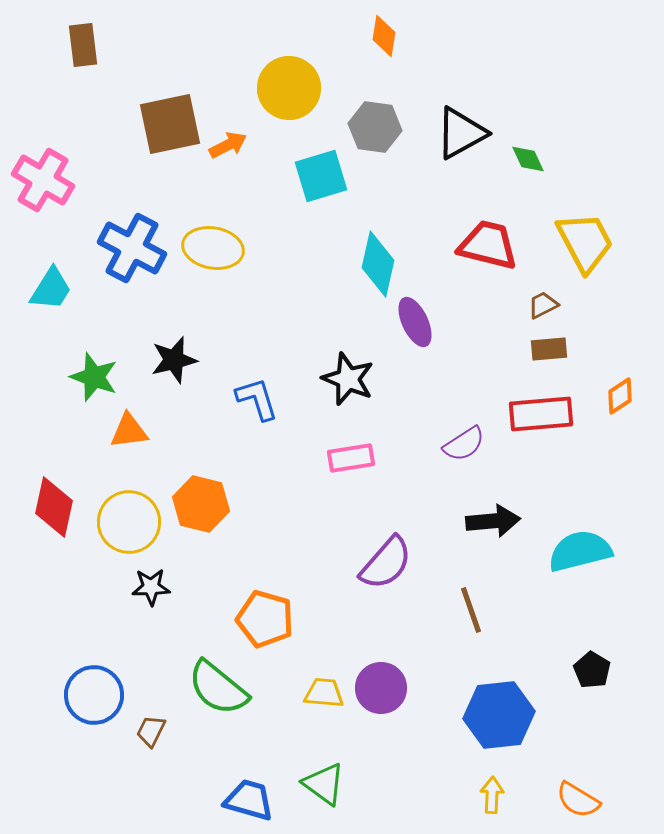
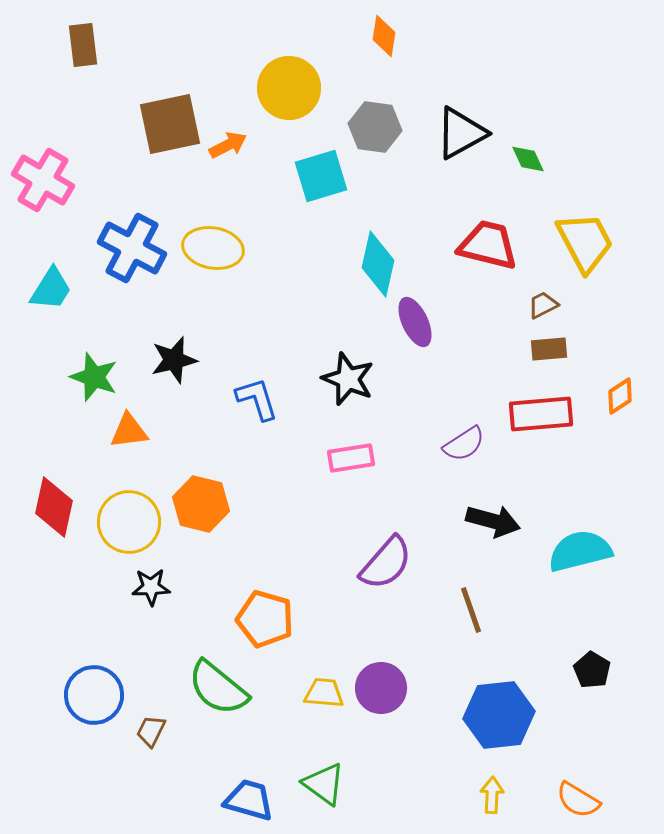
black arrow at (493, 521): rotated 20 degrees clockwise
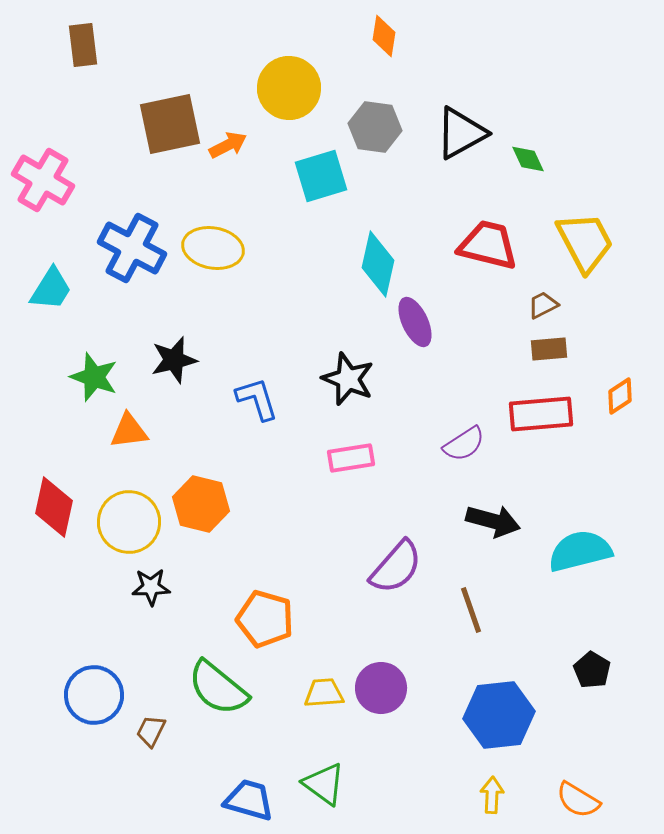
purple semicircle at (386, 563): moved 10 px right, 4 px down
yellow trapezoid at (324, 693): rotated 9 degrees counterclockwise
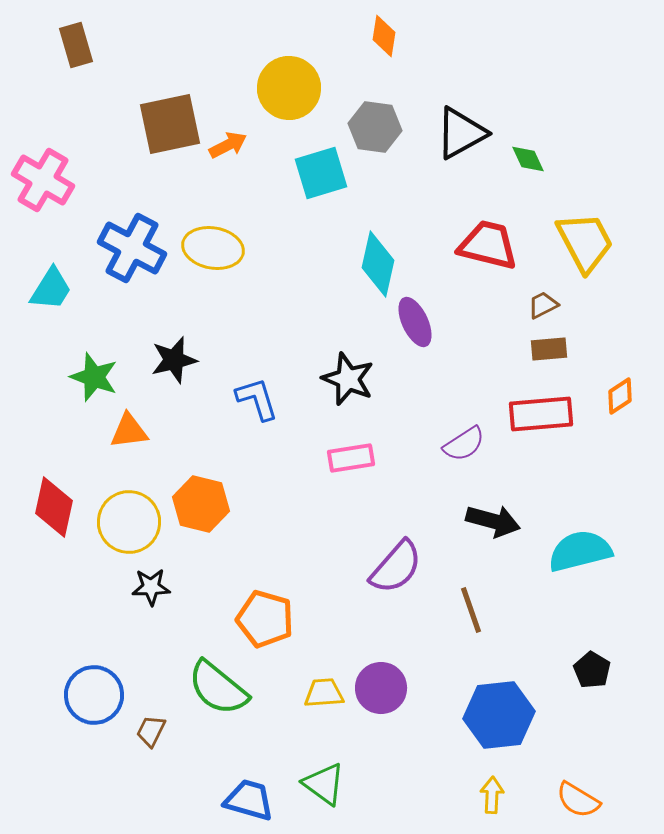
brown rectangle at (83, 45): moved 7 px left; rotated 9 degrees counterclockwise
cyan square at (321, 176): moved 3 px up
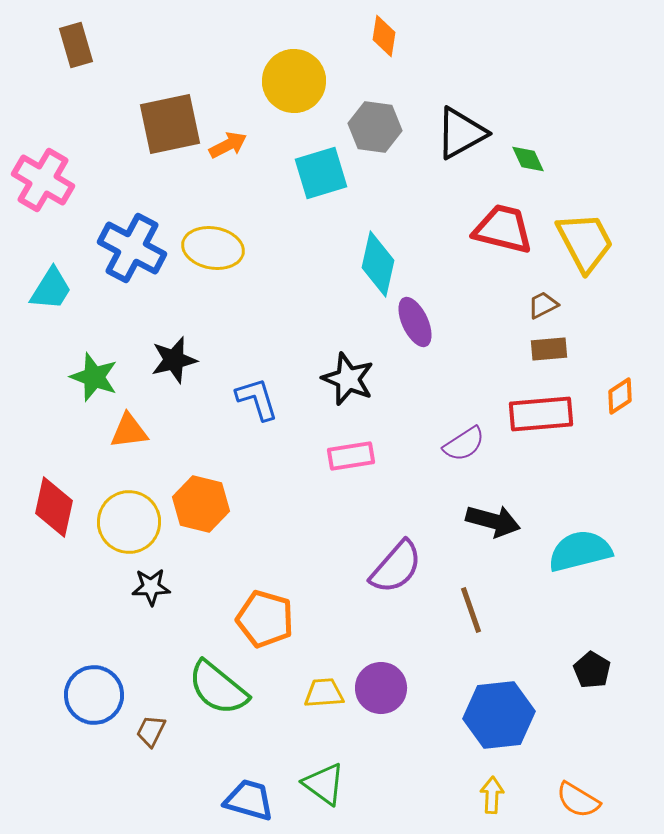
yellow circle at (289, 88): moved 5 px right, 7 px up
red trapezoid at (488, 245): moved 15 px right, 16 px up
pink rectangle at (351, 458): moved 2 px up
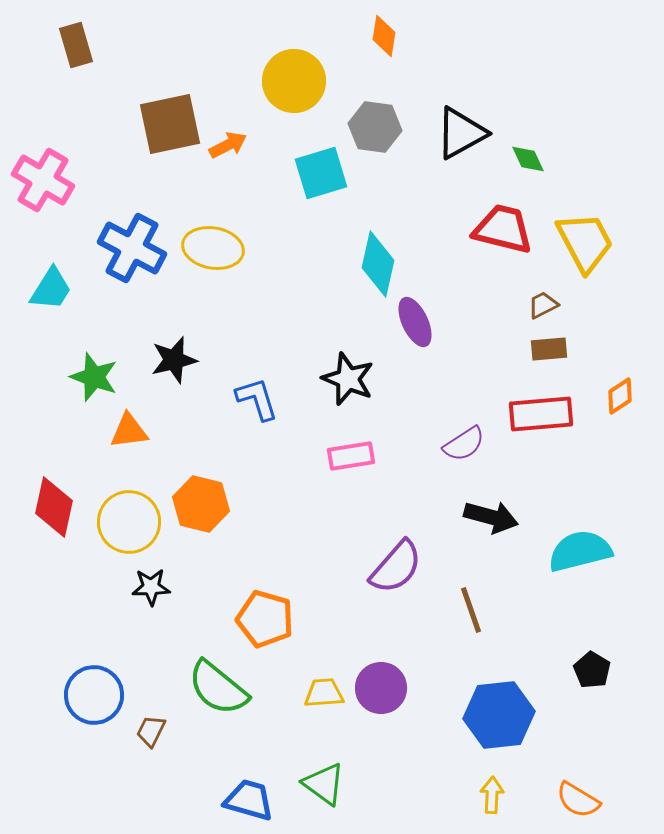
black arrow at (493, 521): moved 2 px left, 4 px up
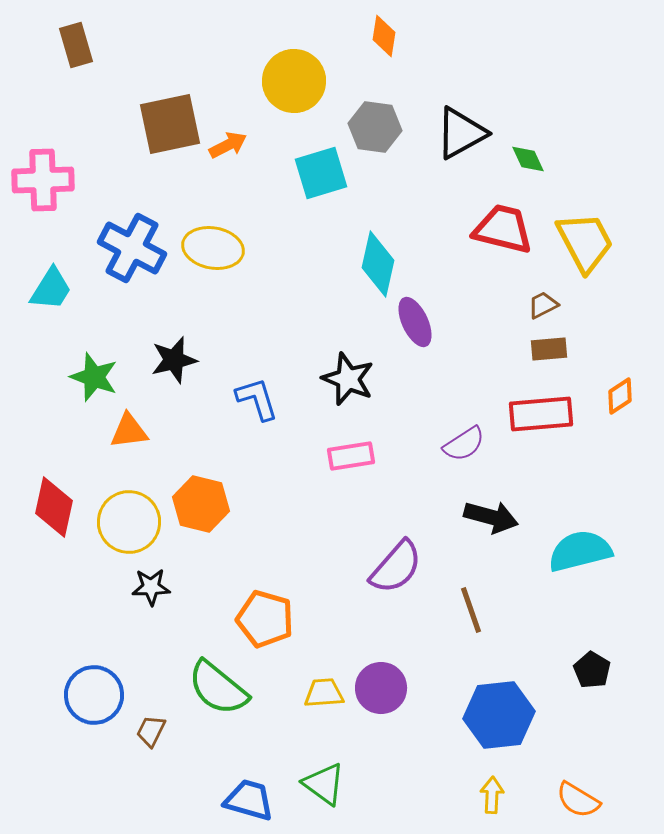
pink cross at (43, 180): rotated 32 degrees counterclockwise
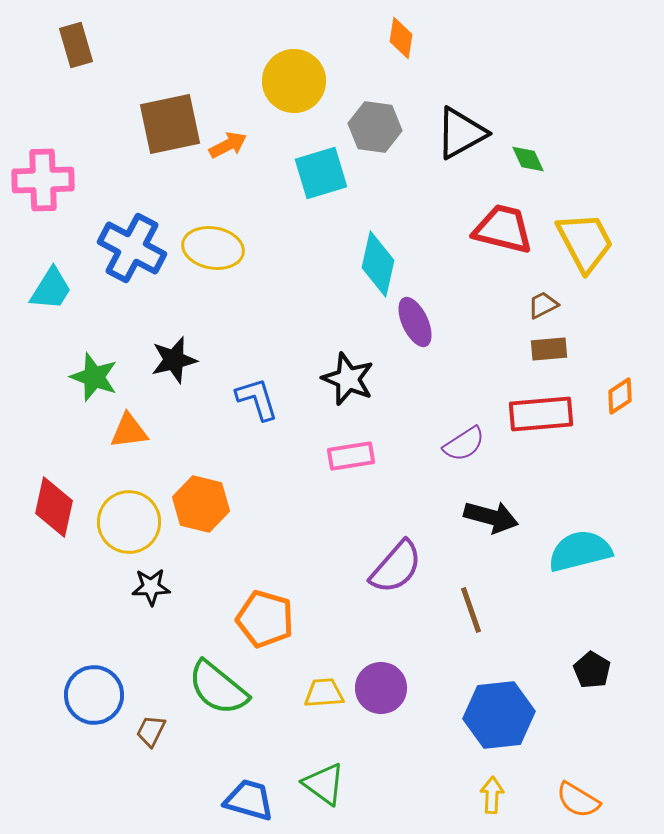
orange diamond at (384, 36): moved 17 px right, 2 px down
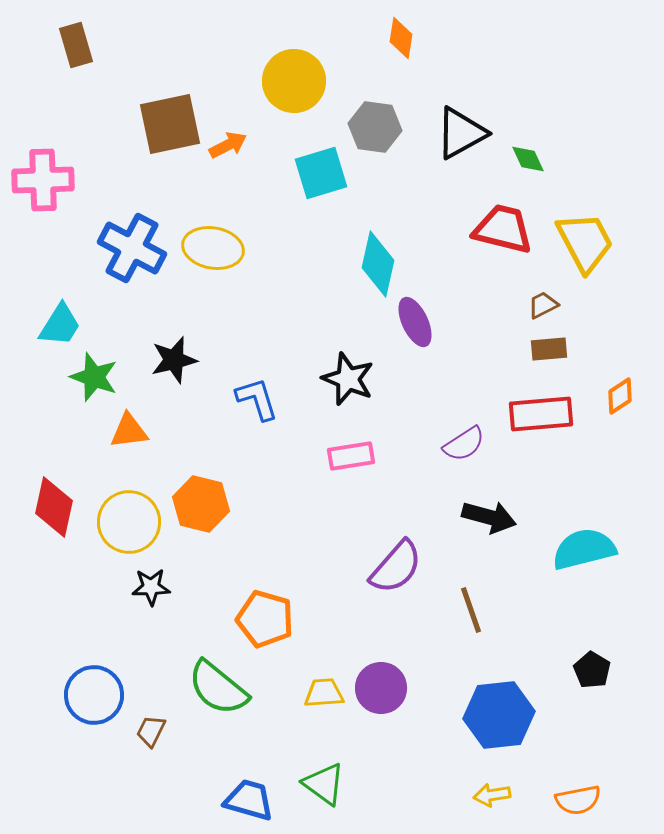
cyan trapezoid at (51, 289): moved 9 px right, 36 px down
black arrow at (491, 517): moved 2 px left
cyan semicircle at (580, 551): moved 4 px right, 2 px up
yellow arrow at (492, 795): rotated 102 degrees counterclockwise
orange semicircle at (578, 800): rotated 42 degrees counterclockwise
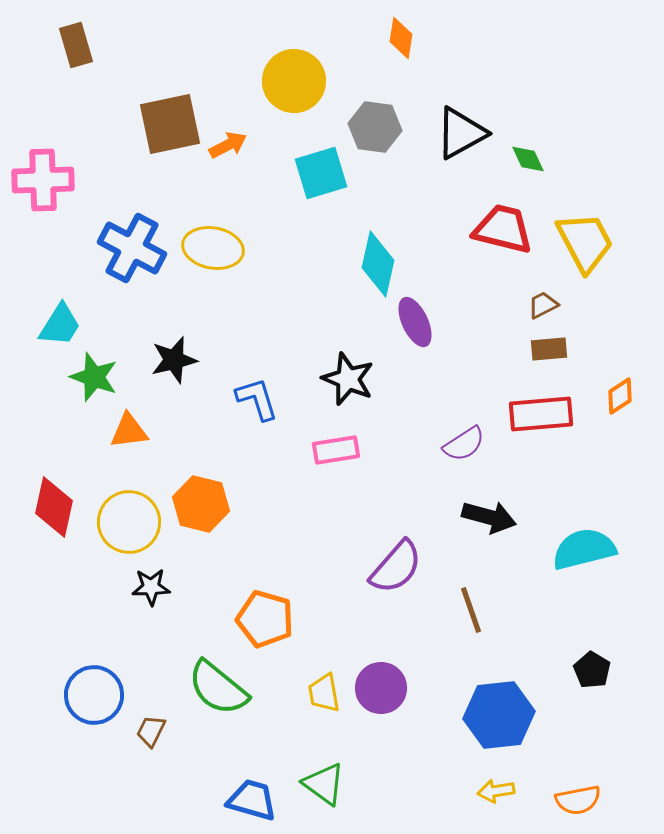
pink rectangle at (351, 456): moved 15 px left, 6 px up
yellow trapezoid at (324, 693): rotated 96 degrees counterclockwise
yellow arrow at (492, 795): moved 4 px right, 4 px up
blue trapezoid at (249, 800): moved 3 px right
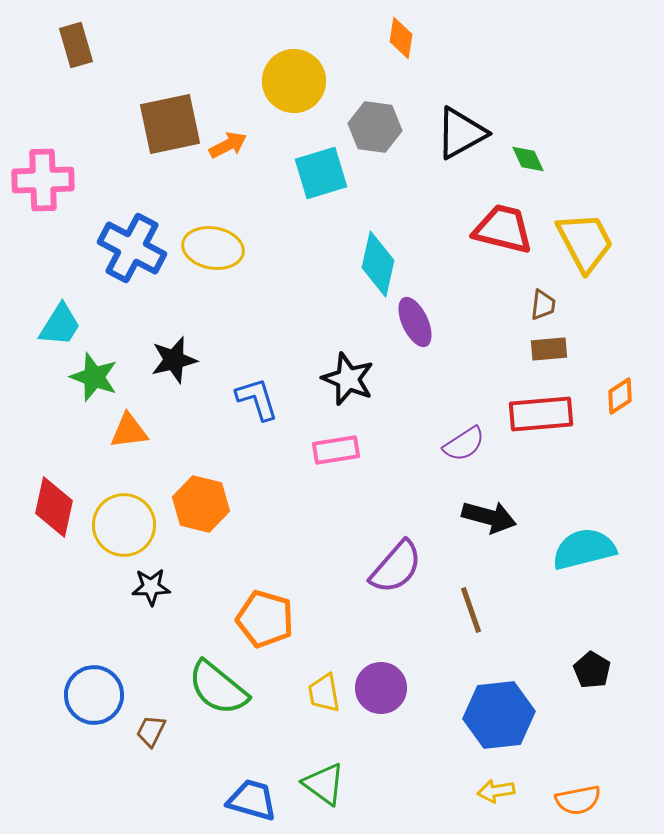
brown trapezoid at (543, 305): rotated 124 degrees clockwise
yellow circle at (129, 522): moved 5 px left, 3 px down
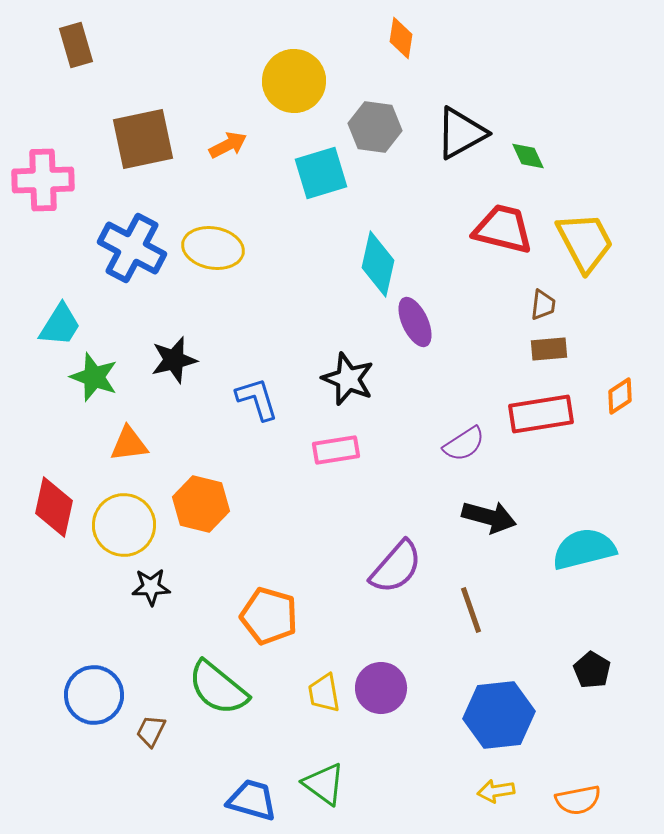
brown square at (170, 124): moved 27 px left, 15 px down
green diamond at (528, 159): moved 3 px up
red rectangle at (541, 414): rotated 4 degrees counterclockwise
orange triangle at (129, 431): moved 13 px down
orange pentagon at (265, 619): moved 4 px right, 3 px up
